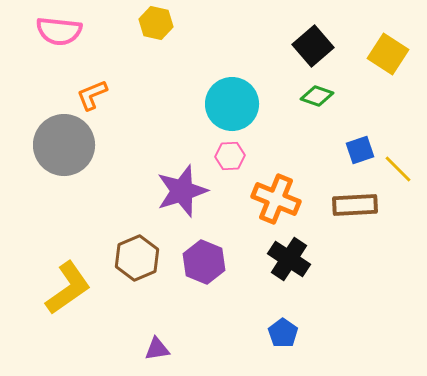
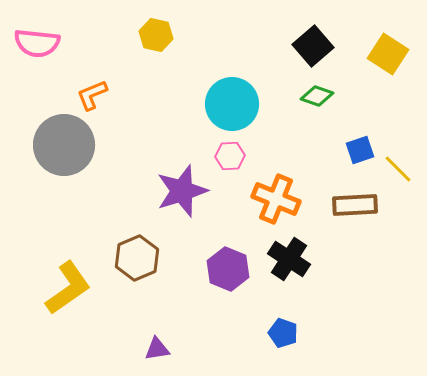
yellow hexagon: moved 12 px down
pink semicircle: moved 22 px left, 12 px down
purple hexagon: moved 24 px right, 7 px down
blue pentagon: rotated 16 degrees counterclockwise
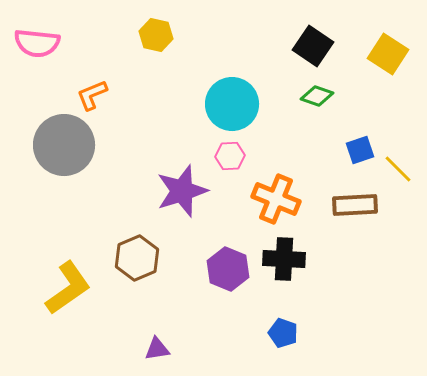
black square: rotated 15 degrees counterclockwise
black cross: moved 5 px left; rotated 30 degrees counterclockwise
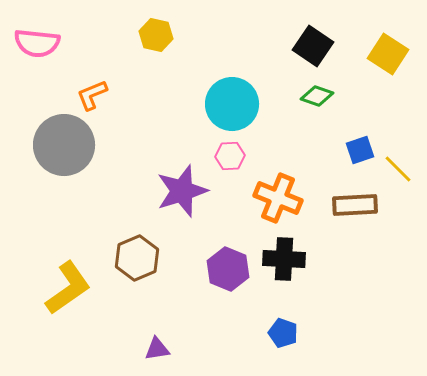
orange cross: moved 2 px right, 1 px up
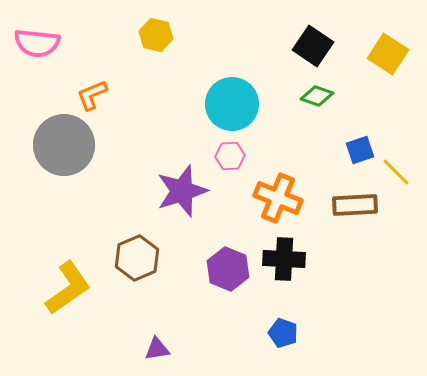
yellow line: moved 2 px left, 3 px down
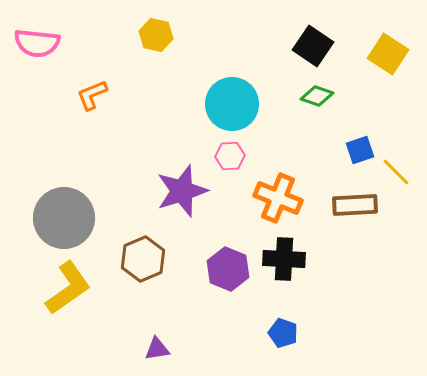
gray circle: moved 73 px down
brown hexagon: moved 6 px right, 1 px down
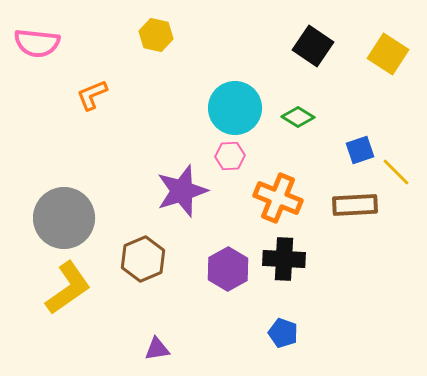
green diamond: moved 19 px left, 21 px down; rotated 12 degrees clockwise
cyan circle: moved 3 px right, 4 px down
purple hexagon: rotated 9 degrees clockwise
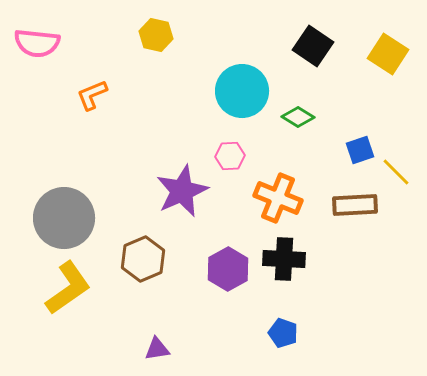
cyan circle: moved 7 px right, 17 px up
purple star: rotated 6 degrees counterclockwise
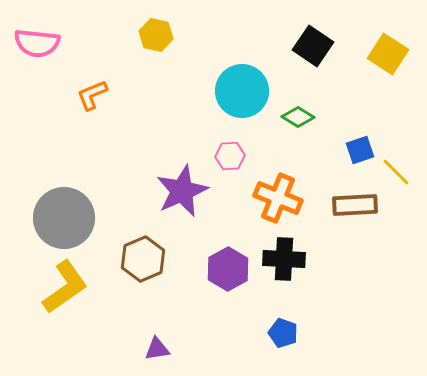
yellow L-shape: moved 3 px left, 1 px up
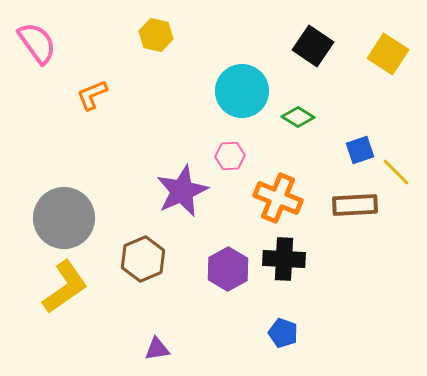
pink semicircle: rotated 132 degrees counterclockwise
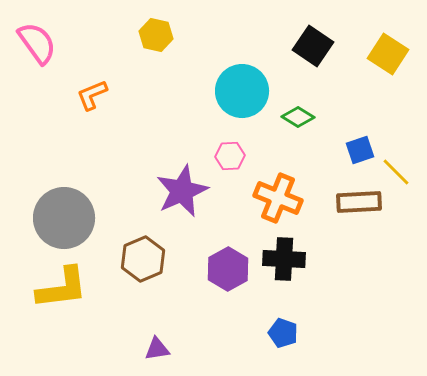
brown rectangle: moved 4 px right, 3 px up
yellow L-shape: moved 3 px left, 1 px down; rotated 28 degrees clockwise
